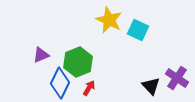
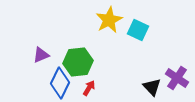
yellow star: rotated 20 degrees clockwise
green hexagon: rotated 16 degrees clockwise
black triangle: moved 1 px right, 1 px down
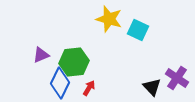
yellow star: moved 1 px up; rotated 28 degrees counterclockwise
green hexagon: moved 4 px left
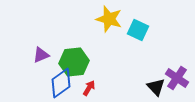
blue diamond: moved 1 px right; rotated 28 degrees clockwise
black triangle: moved 4 px right
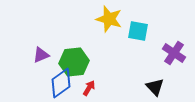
cyan square: moved 1 px down; rotated 15 degrees counterclockwise
purple cross: moved 3 px left, 25 px up
black triangle: moved 1 px left
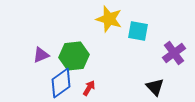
purple cross: rotated 20 degrees clockwise
green hexagon: moved 6 px up
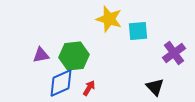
cyan square: rotated 15 degrees counterclockwise
purple triangle: rotated 12 degrees clockwise
blue diamond: rotated 12 degrees clockwise
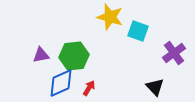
yellow star: moved 1 px right, 2 px up
cyan square: rotated 25 degrees clockwise
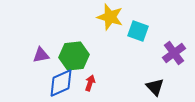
red arrow: moved 1 px right, 5 px up; rotated 14 degrees counterclockwise
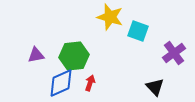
purple triangle: moved 5 px left
